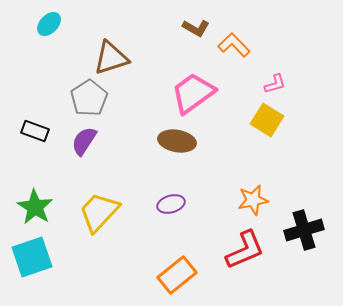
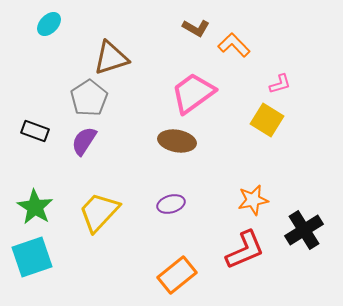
pink L-shape: moved 5 px right
black cross: rotated 15 degrees counterclockwise
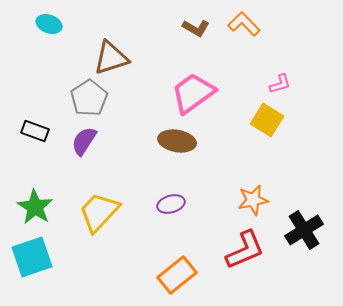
cyan ellipse: rotated 65 degrees clockwise
orange L-shape: moved 10 px right, 21 px up
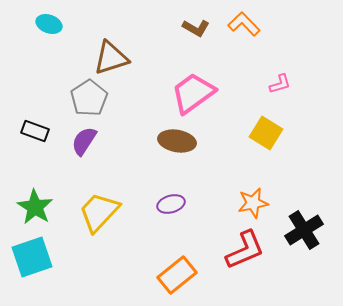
yellow square: moved 1 px left, 13 px down
orange star: moved 3 px down
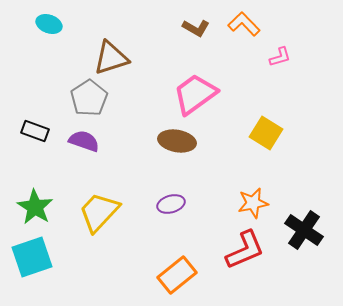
pink L-shape: moved 27 px up
pink trapezoid: moved 2 px right, 1 px down
purple semicircle: rotated 76 degrees clockwise
black cross: rotated 24 degrees counterclockwise
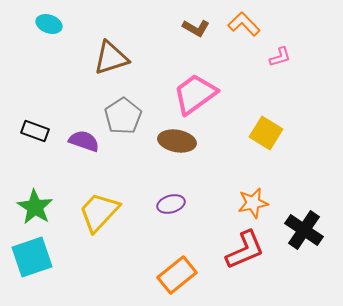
gray pentagon: moved 34 px right, 18 px down
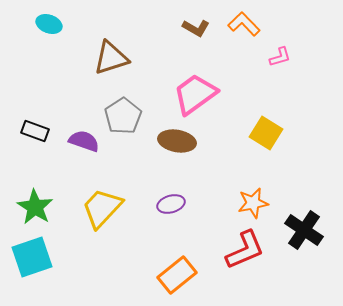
yellow trapezoid: moved 3 px right, 4 px up
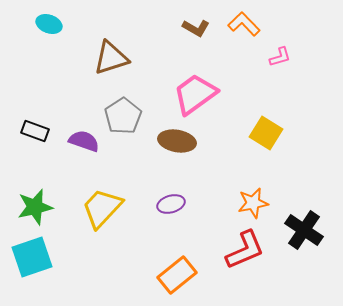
green star: rotated 27 degrees clockwise
